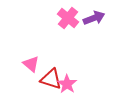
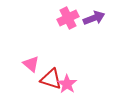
pink cross: rotated 25 degrees clockwise
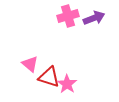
pink cross: moved 2 px up; rotated 10 degrees clockwise
pink triangle: moved 1 px left
red triangle: moved 2 px left, 2 px up
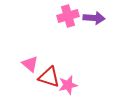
purple arrow: rotated 25 degrees clockwise
pink star: moved 1 px right, 1 px down; rotated 24 degrees clockwise
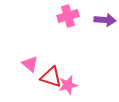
purple arrow: moved 11 px right, 2 px down
red triangle: moved 2 px right
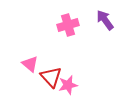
pink cross: moved 9 px down
purple arrow: rotated 130 degrees counterclockwise
red triangle: rotated 30 degrees clockwise
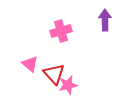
purple arrow: rotated 35 degrees clockwise
pink cross: moved 7 px left, 6 px down
red triangle: moved 3 px right, 3 px up
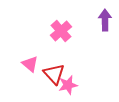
pink cross: rotated 25 degrees counterclockwise
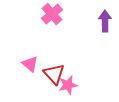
purple arrow: moved 1 px down
pink cross: moved 9 px left, 17 px up
